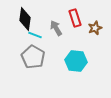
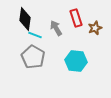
red rectangle: moved 1 px right
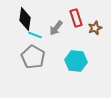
gray arrow: rotated 112 degrees counterclockwise
